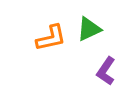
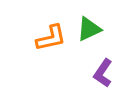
purple L-shape: moved 3 px left, 2 px down
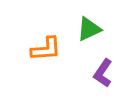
orange L-shape: moved 5 px left, 11 px down; rotated 8 degrees clockwise
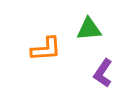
green triangle: rotated 20 degrees clockwise
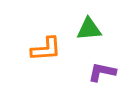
purple L-shape: moved 1 px left, 1 px up; rotated 68 degrees clockwise
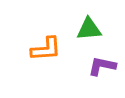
purple L-shape: moved 6 px up
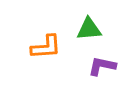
orange L-shape: moved 2 px up
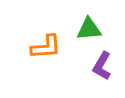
purple L-shape: rotated 72 degrees counterclockwise
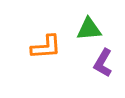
purple L-shape: moved 1 px right, 3 px up
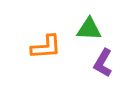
green triangle: rotated 8 degrees clockwise
